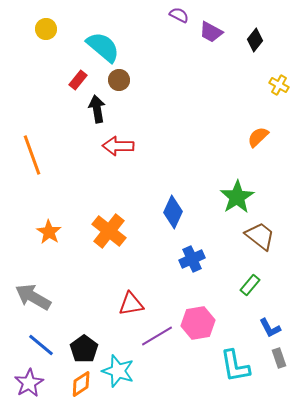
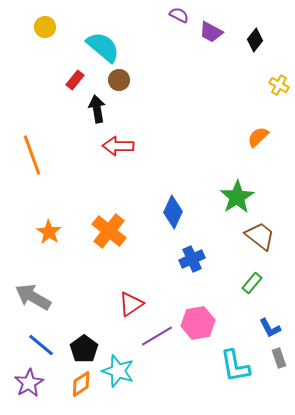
yellow circle: moved 1 px left, 2 px up
red rectangle: moved 3 px left
green rectangle: moved 2 px right, 2 px up
red triangle: rotated 24 degrees counterclockwise
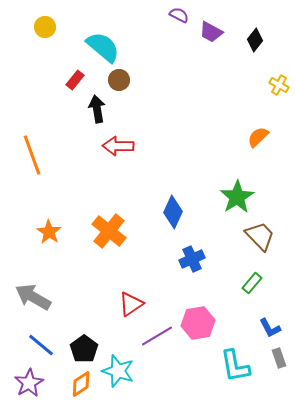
brown trapezoid: rotated 8 degrees clockwise
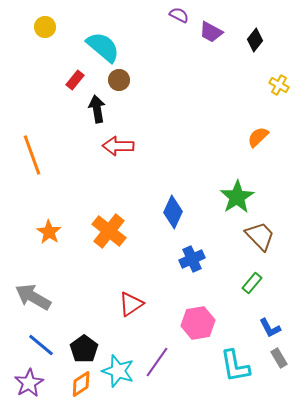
purple line: moved 26 px down; rotated 24 degrees counterclockwise
gray rectangle: rotated 12 degrees counterclockwise
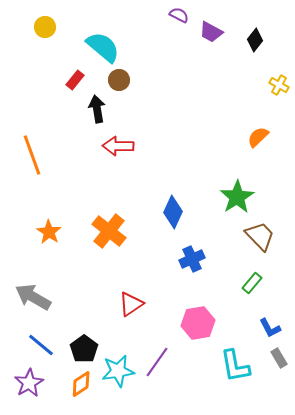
cyan star: rotated 28 degrees counterclockwise
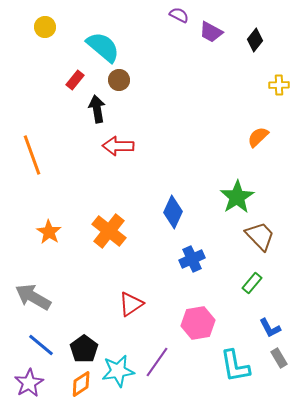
yellow cross: rotated 30 degrees counterclockwise
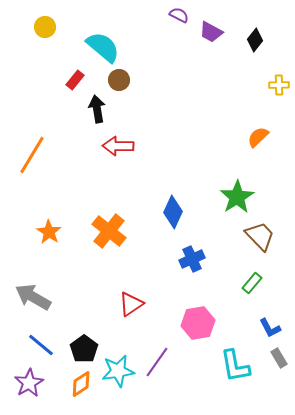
orange line: rotated 51 degrees clockwise
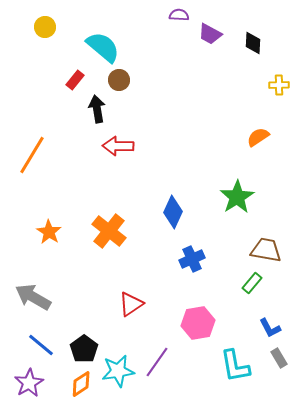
purple semicircle: rotated 24 degrees counterclockwise
purple trapezoid: moved 1 px left, 2 px down
black diamond: moved 2 px left, 3 px down; rotated 35 degrees counterclockwise
orange semicircle: rotated 10 degrees clockwise
brown trapezoid: moved 6 px right, 14 px down; rotated 36 degrees counterclockwise
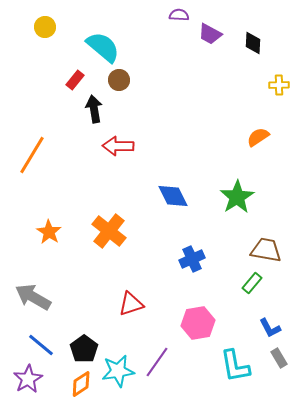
black arrow: moved 3 px left
blue diamond: moved 16 px up; rotated 52 degrees counterclockwise
red triangle: rotated 16 degrees clockwise
purple star: moved 1 px left, 4 px up
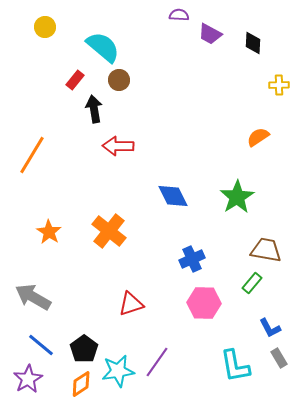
pink hexagon: moved 6 px right, 20 px up; rotated 12 degrees clockwise
